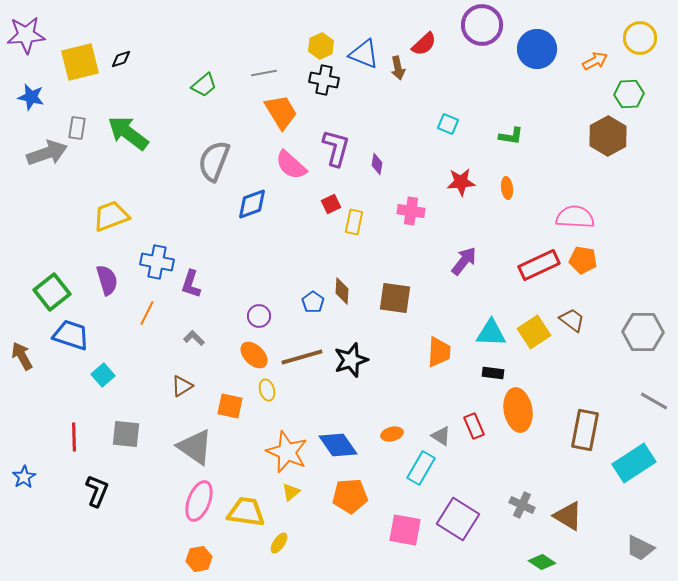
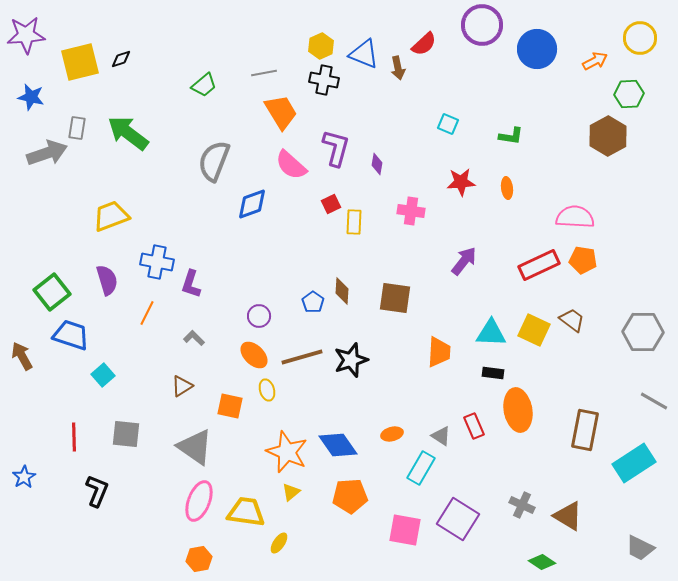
yellow rectangle at (354, 222): rotated 10 degrees counterclockwise
yellow square at (534, 332): moved 2 px up; rotated 32 degrees counterclockwise
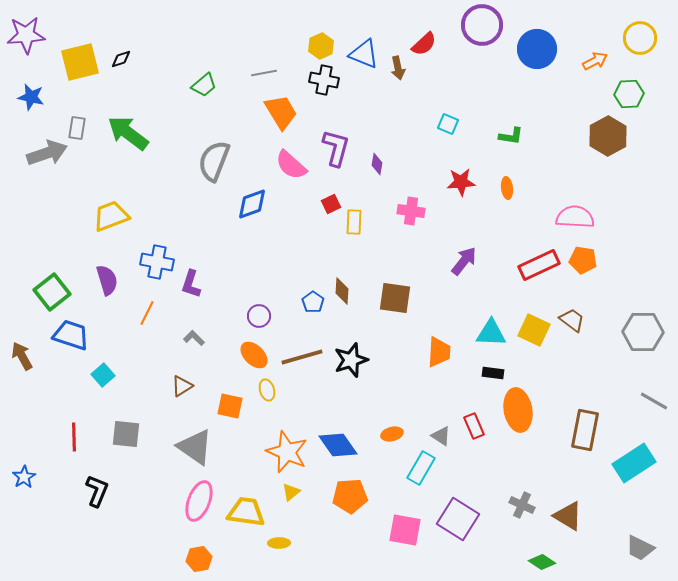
yellow ellipse at (279, 543): rotated 55 degrees clockwise
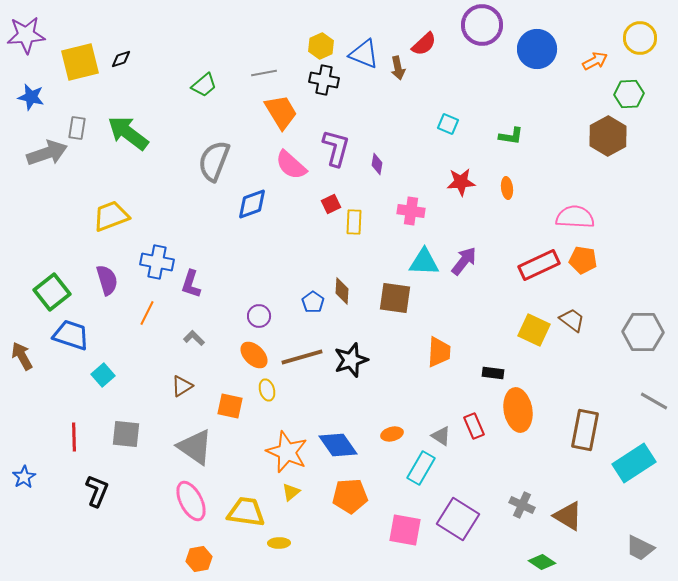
cyan triangle at (491, 333): moved 67 px left, 71 px up
pink ellipse at (199, 501): moved 8 px left; rotated 48 degrees counterclockwise
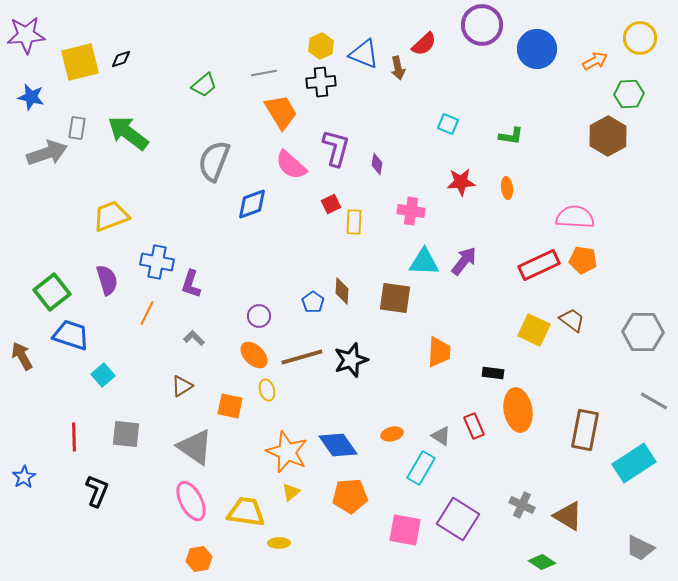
black cross at (324, 80): moved 3 px left, 2 px down; rotated 16 degrees counterclockwise
